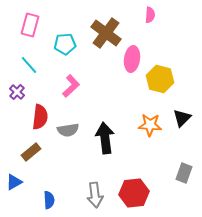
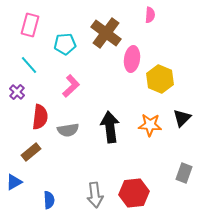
yellow hexagon: rotated 8 degrees clockwise
black arrow: moved 5 px right, 11 px up
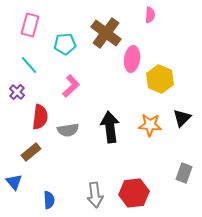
blue triangle: rotated 42 degrees counterclockwise
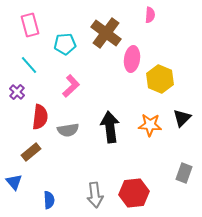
pink rectangle: rotated 30 degrees counterclockwise
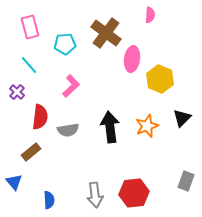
pink rectangle: moved 2 px down
orange star: moved 3 px left, 1 px down; rotated 25 degrees counterclockwise
gray rectangle: moved 2 px right, 8 px down
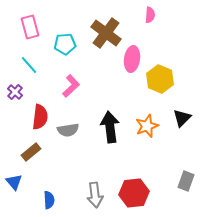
purple cross: moved 2 px left
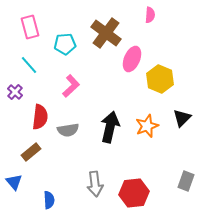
pink ellipse: rotated 15 degrees clockwise
black arrow: rotated 20 degrees clockwise
gray arrow: moved 11 px up
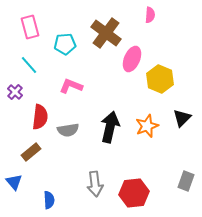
pink L-shape: rotated 115 degrees counterclockwise
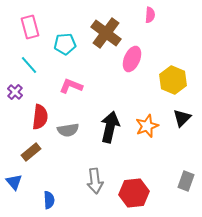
yellow hexagon: moved 13 px right, 1 px down
gray arrow: moved 3 px up
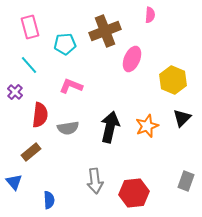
brown cross: moved 1 px left, 2 px up; rotated 32 degrees clockwise
red semicircle: moved 2 px up
gray semicircle: moved 2 px up
